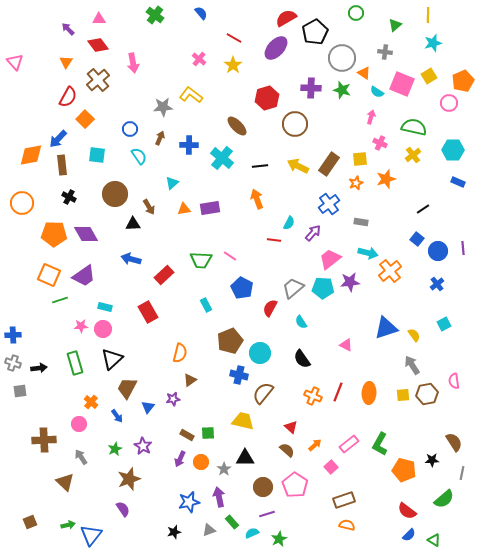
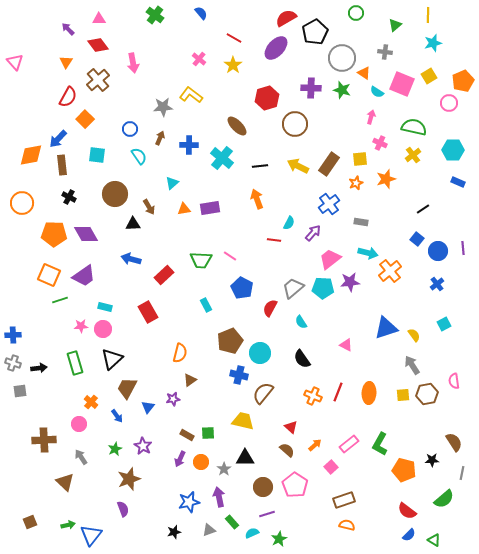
purple semicircle at (123, 509): rotated 14 degrees clockwise
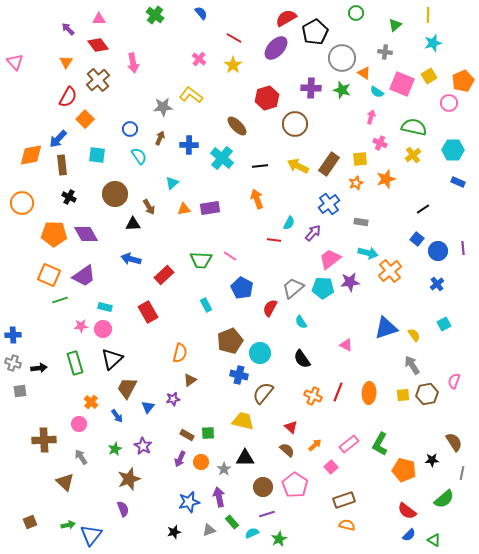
pink semicircle at (454, 381): rotated 28 degrees clockwise
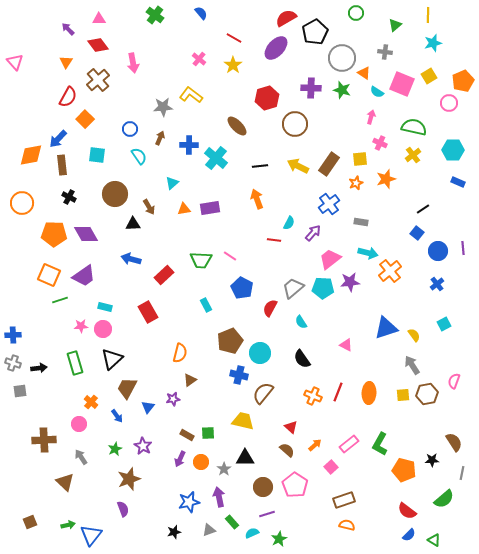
cyan cross at (222, 158): moved 6 px left
blue square at (417, 239): moved 6 px up
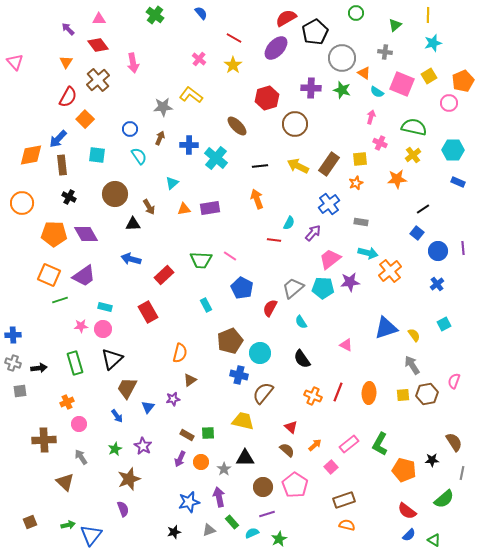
orange star at (386, 179): moved 11 px right; rotated 12 degrees clockwise
orange cross at (91, 402): moved 24 px left; rotated 24 degrees clockwise
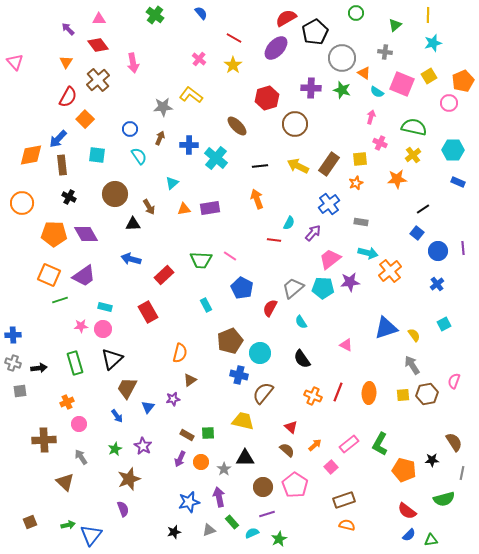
green semicircle at (444, 499): rotated 25 degrees clockwise
green triangle at (434, 540): moved 3 px left; rotated 40 degrees counterclockwise
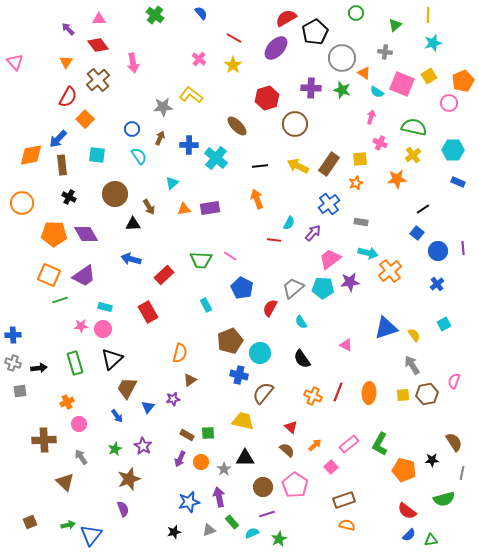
blue circle at (130, 129): moved 2 px right
